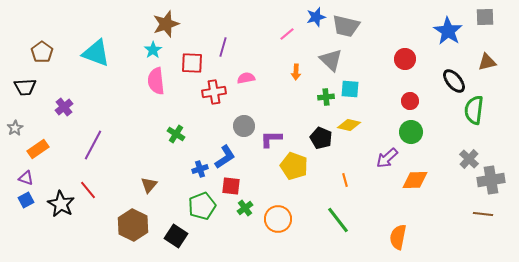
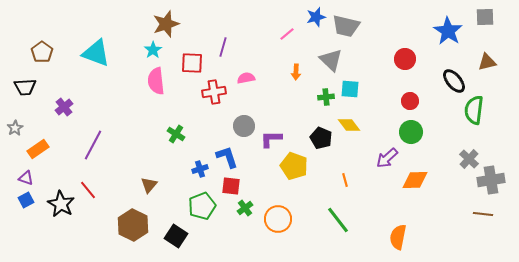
yellow diamond at (349, 125): rotated 40 degrees clockwise
blue L-shape at (225, 157): moved 2 px right; rotated 75 degrees counterclockwise
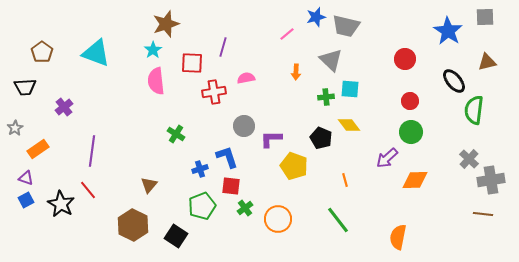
purple line at (93, 145): moved 1 px left, 6 px down; rotated 20 degrees counterclockwise
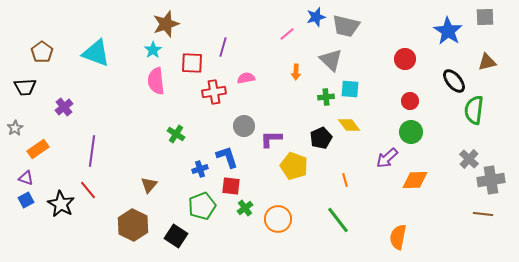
black pentagon at (321, 138): rotated 25 degrees clockwise
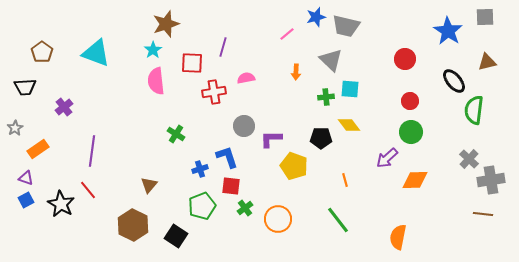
black pentagon at (321, 138): rotated 25 degrees clockwise
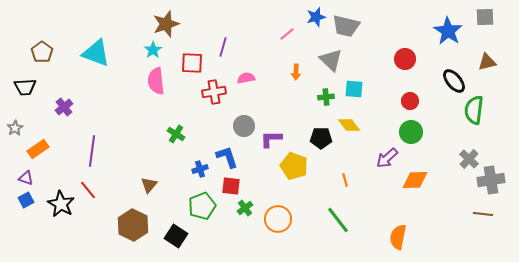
cyan square at (350, 89): moved 4 px right
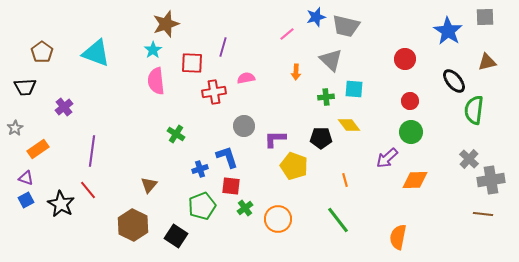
purple L-shape at (271, 139): moved 4 px right
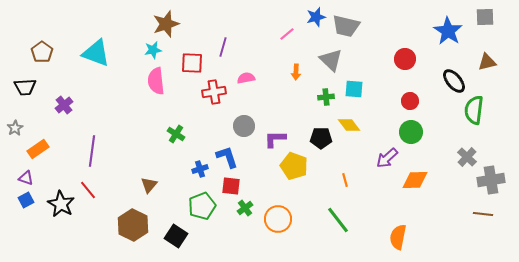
cyan star at (153, 50): rotated 24 degrees clockwise
purple cross at (64, 107): moved 2 px up
gray cross at (469, 159): moved 2 px left, 2 px up
